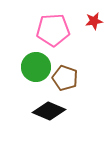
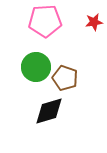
red star: moved 1 px down
pink pentagon: moved 8 px left, 9 px up
black diamond: rotated 40 degrees counterclockwise
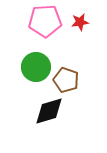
red star: moved 14 px left
brown pentagon: moved 1 px right, 2 px down
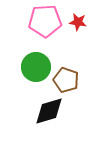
red star: moved 2 px left; rotated 18 degrees clockwise
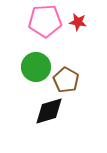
brown pentagon: rotated 10 degrees clockwise
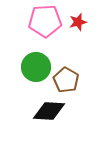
red star: rotated 24 degrees counterclockwise
black diamond: rotated 20 degrees clockwise
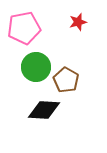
pink pentagon: moved 21 px left, 7 px down; rotated 8 degrees counterclockwise
black diamond: moved 5 px left, 1 px up
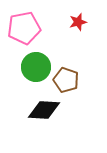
brown pentagon: rotated 10 degrees counterclockwise
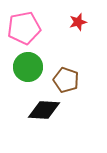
green circle: moved 8 px left
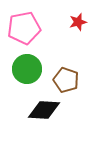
green circle: moved 1 px left, 2 px down
